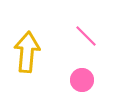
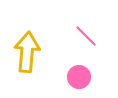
pink circle: moved 3 px left, 3 px up
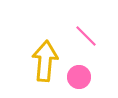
yellow arrow: moved 18 px right, 9 px down
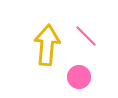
yellow arrow: moved 2 px right, 16 px up
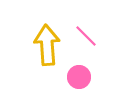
yellow arrow: rotated 9 degrees counterclockwise
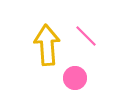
pink circle: moved 4 px left, 1 px down
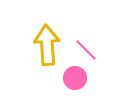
pink line: moved 14 px down
